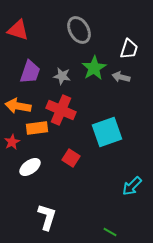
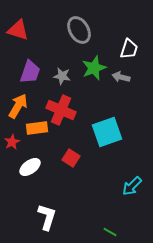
green star: rotated 10 degrees clockwise
orange arrow: rotated 110 degrees clockwise
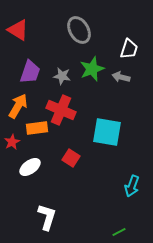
red triangle: rotated 15 degrees clockwise
green star: moved 2 px left, 1 px down
cyan square: rotated 28 degrees clockwise
cyan arrow: rotated 25 degrees counterclockwise
green line: moved 9 px right; rotated 56 degrees counterclockwise
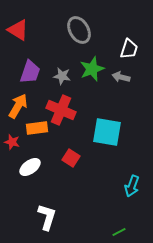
red star: rotated 28 degrees counterclockwise
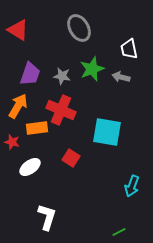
gray ellipse: moved 2 px up
white trapezoid: rotated 150 degrees clockwise
purple trapezoid: moved 2 px down
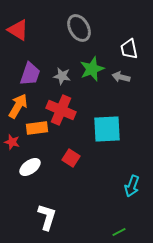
cyan square: moved 3 px up; rotated 12 degrees counterclockwise
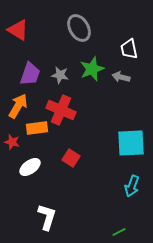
gray star: moved 2 px left, 1 px up
cyan square: moved 24 px right, 14 px down
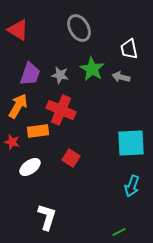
green star: rotated 20 degrees counterclockwise
orange rectangle: moved 1 px right, 3 px down
